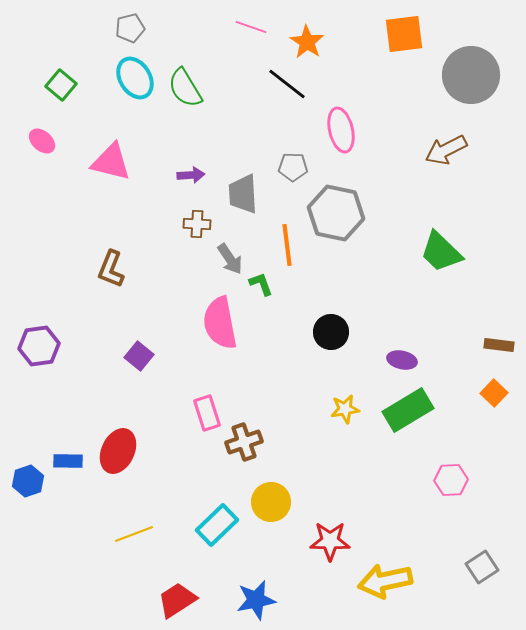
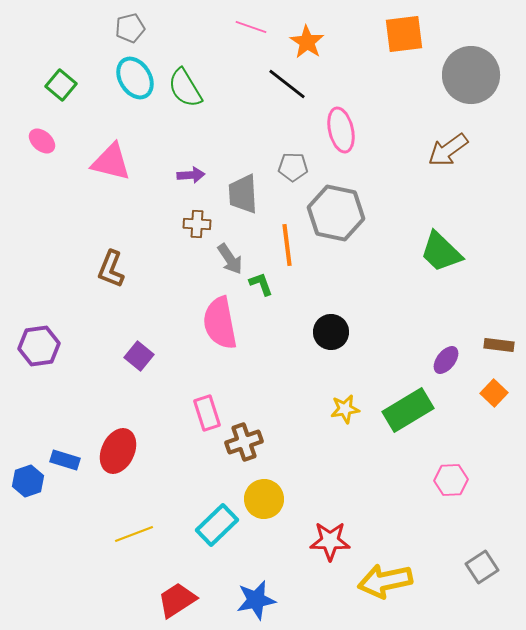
brown arrow at (446, 150): moved 2 px right; rotated 9 degrees counterclockwise
purple ellipse at (402, 360): moved 44 px right; rotated 64 degrees counterclockwise
blue rectangle at (68, 461): moved 3 px left, 1 px up; rotated 16 degrees clockwise
yellow circle at (271, 502): moved 7 px left, 3 px up
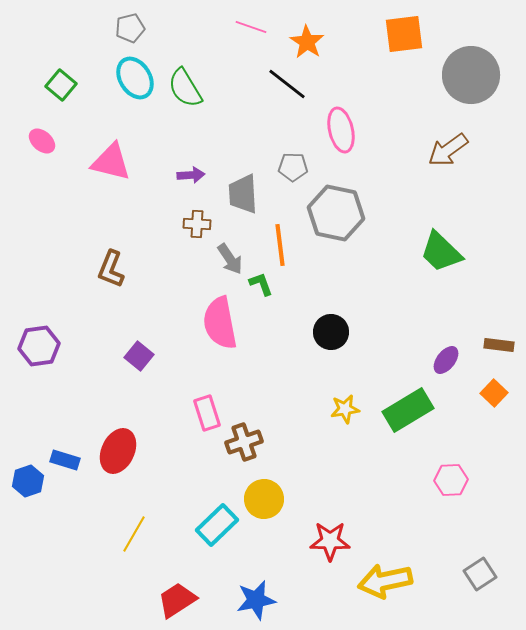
orange line at (287, 245): moved 7 px left
yellow line at (134, 534): rotated 39 degrees counterclockwise
gray square at (482, 567): moved 2 px left, 7 px down
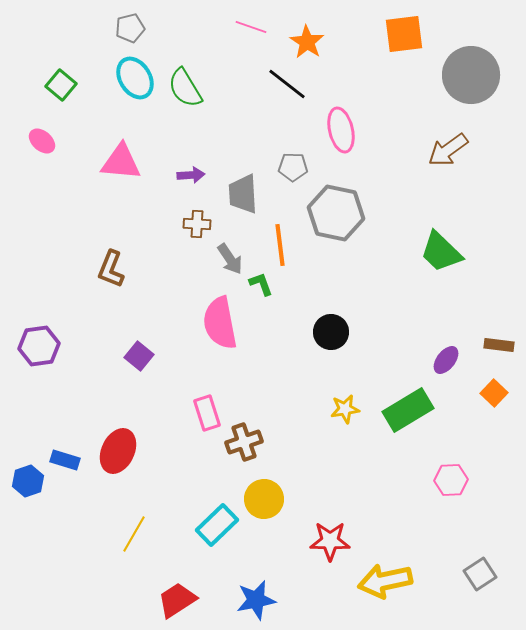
pink triangle at (111, 162): moved 10 px right; rotated 9 degrees counterclockwise
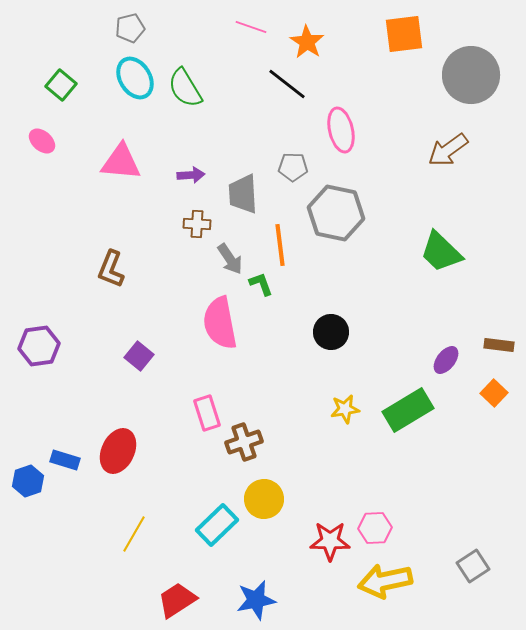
pink hexagon at (451, 480): moved 76 px left, 48 px down
gray square at (480, 574): moved 7 px left, 8 px up
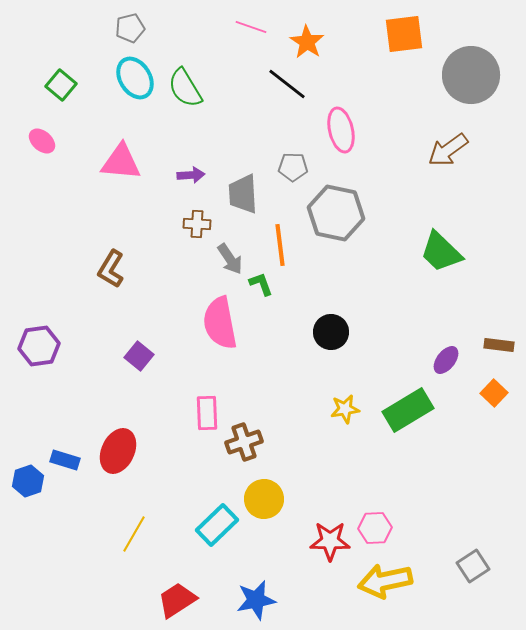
brown L-shape at (111, 269): rotated 9 degrees clockwise
pink rectangle at (207, 413): rotated 16 degrees clockwise
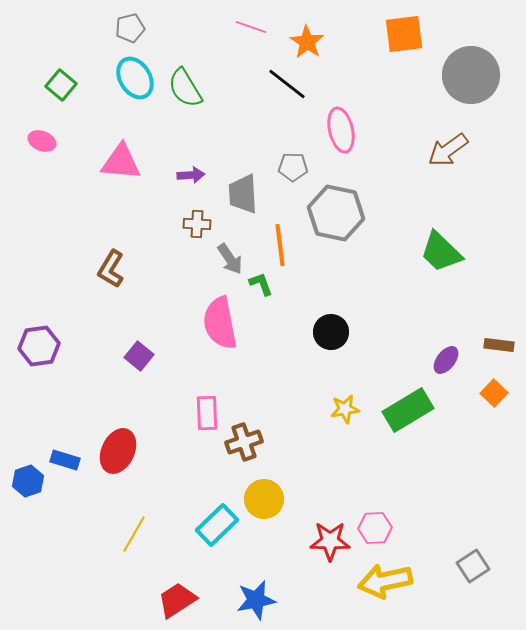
pink ellipse at (42, 141): rotated 20 degrees counterclockwise
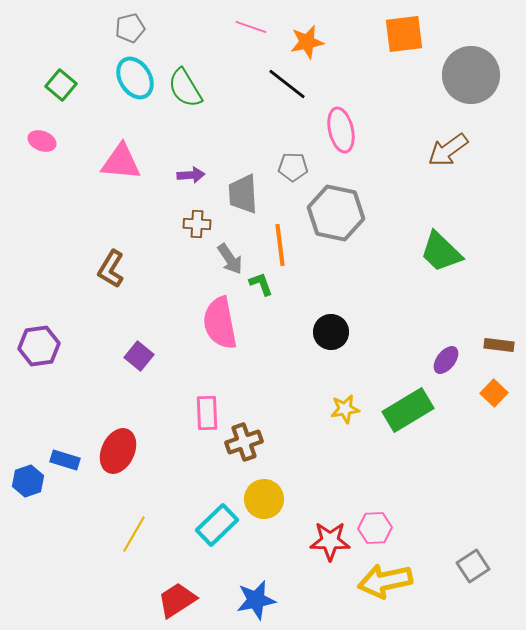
orange star at (307, 42): rotated 28 degrees clockwise
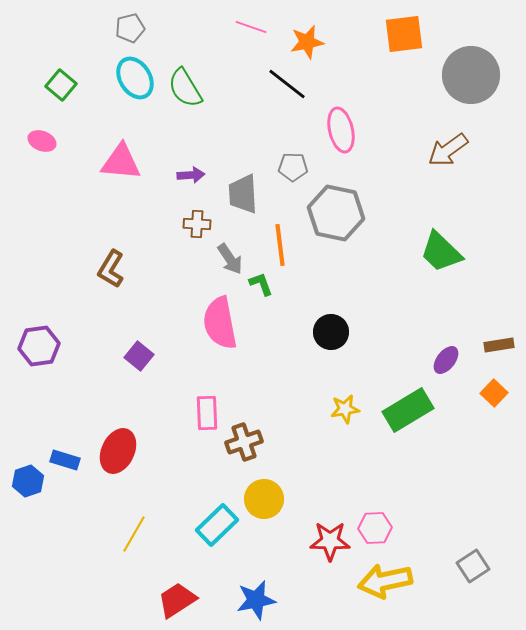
brown rectangle at (499, 345): rotated 16 degrees counterclockwise
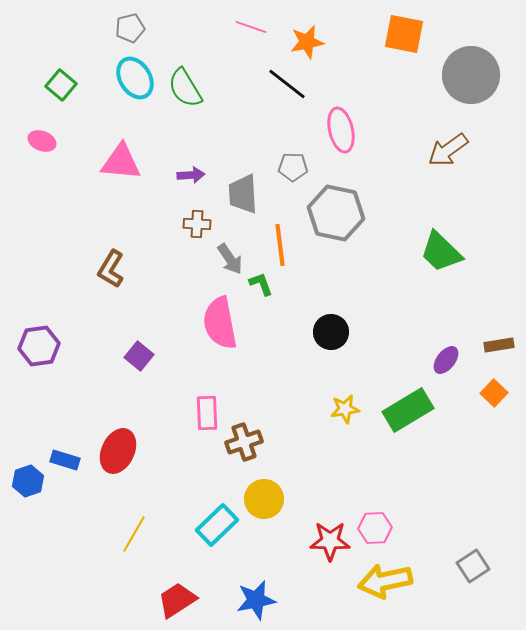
orange square at (404, 34): rotated 18 degrees clockwise
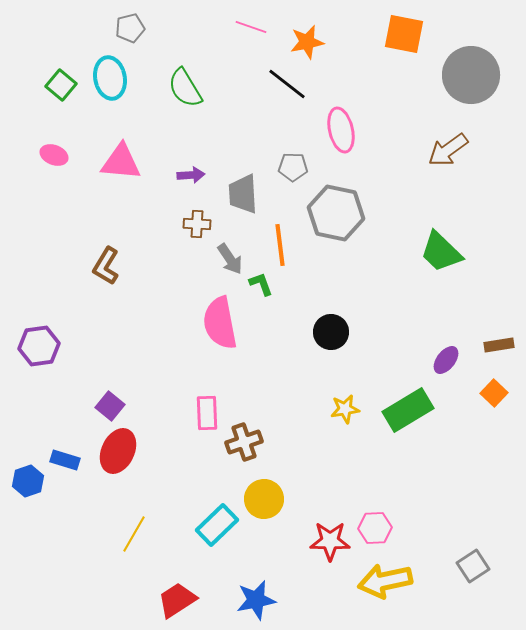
cyan ellipse at (135, 78): moved 25 px left; rotated 21 degrees clockwise
pink ellipse at (42, 141): moved 12 px right, 14 px down
brown L-shape at (111, 269): moved 5 px left, 3 px up
purple square at (139, 356): moved 29 px left, 50 px down
